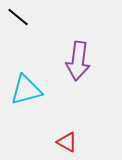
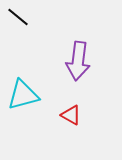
cyan triangle: moved 3 px left, 5 px down
red triangle: moved 4 px right, 27 px up
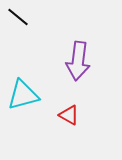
red triangle: moved 2 px left
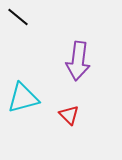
cyan triangle: moved 3 px down
red triangle: rotated 15 degrees clockwise
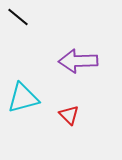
purple arrow: rotated 81 degrees clockwise
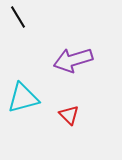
black line: rotated 20 degrees clockwise
purple arrow: moved 5 px left, 1 px up; rotated 15 degrees counterclockwise
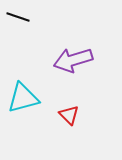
black line: rotated 40 degrees counterclockwise
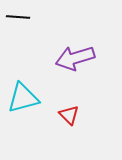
black line: rotated 15 degrees counterclockwise
purple arrow: moved 2 px right, 2 px up
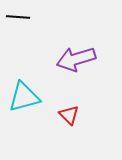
purple arrow: moved 1 px right, 1 px down
cyan triangle: moved 1 px right, 1 px up
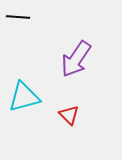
purple arrow: rotated 39 degrees counterclockwise
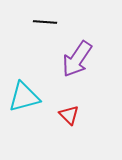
black line: moved 27 px right, 5 px down
purple arrow: moved 1 px right
